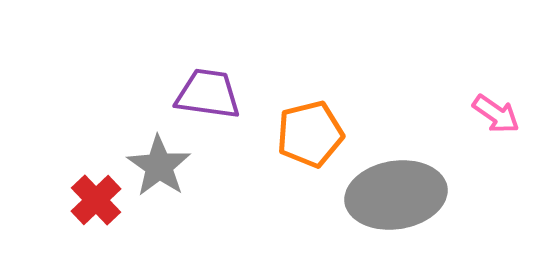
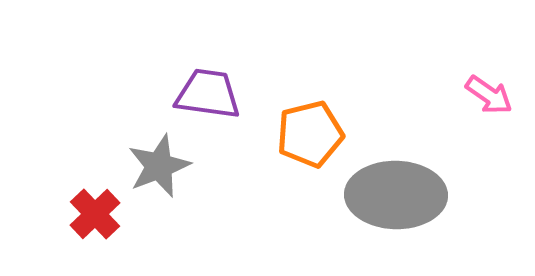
pink arrow: moved 7 px left, 19 px up
gray star: rotated 16 degrees clockwise
gray ellipse: rotated 10 degrees clockwise
red cross: moved 1 px left, 14 px down
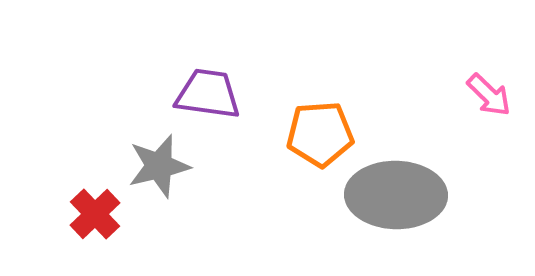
pink arrow: rotated 9 degrees clockwise
orange pentagon: moved 10 px right; rotated 10 degrees clockwise
gray star: rotated 8 degrees clockwise
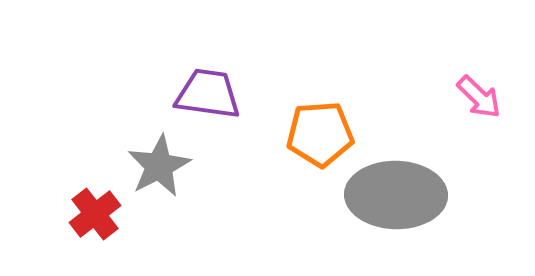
pink arrow: moved 10 px left, 2 px down
gray star: rotated 14 degrees counterclockwise
red cross: rotated 6 degrees clockwise
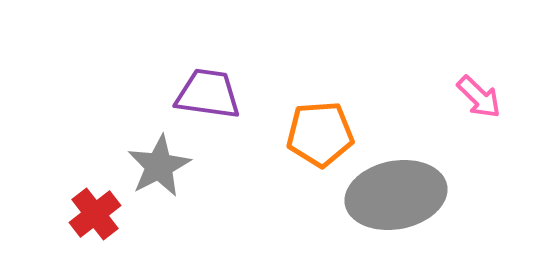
gray ellipse: rotated 12 degrees counterclockwise
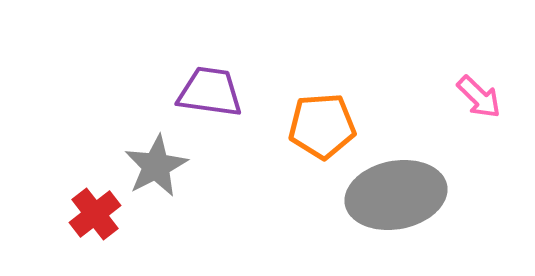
purple trapezoid: moved 2 px right, 2 px up
orange pentagon: moved 2 px right, 8 px up
gray star: moved 3 px left
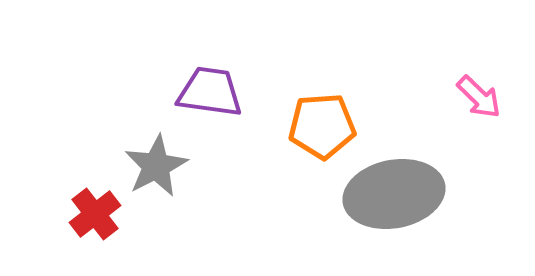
gray ellipse: moved 2 px left, 1 px up
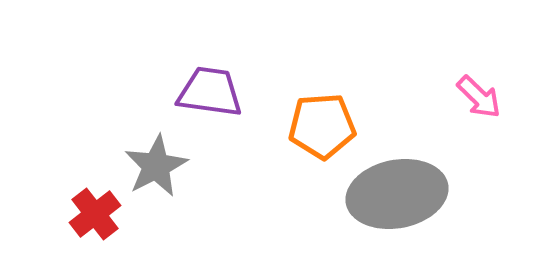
gray ellipse: moved 3 px right
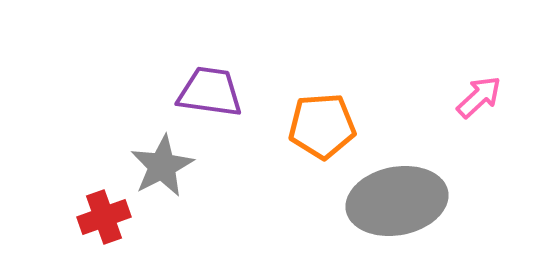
pink arrow: rotated 87 degrees counterclockwise
gray star: moved 6 px right
gray ellipse: moved 7 px down
red cross: moved 9 px right, 3 px down; rotated 18 degrees clockwise
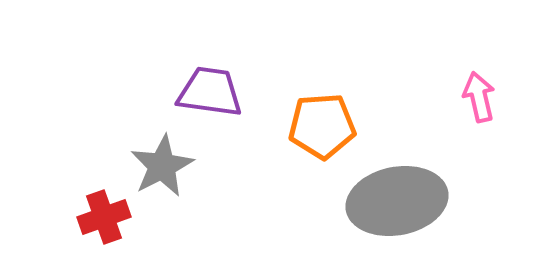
pink arrow: rotated 60 degrees counterclockwise
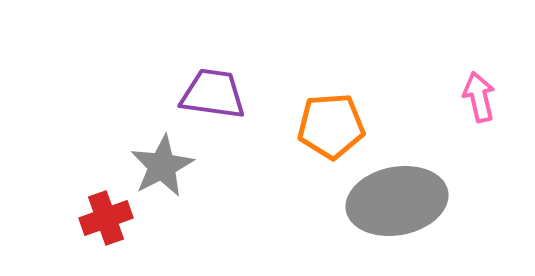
purple trapezoid: moved 3 px right, 2 px down
orange pentagon: moved 9 px right
red cross: moved 2 px right, 1 px down
